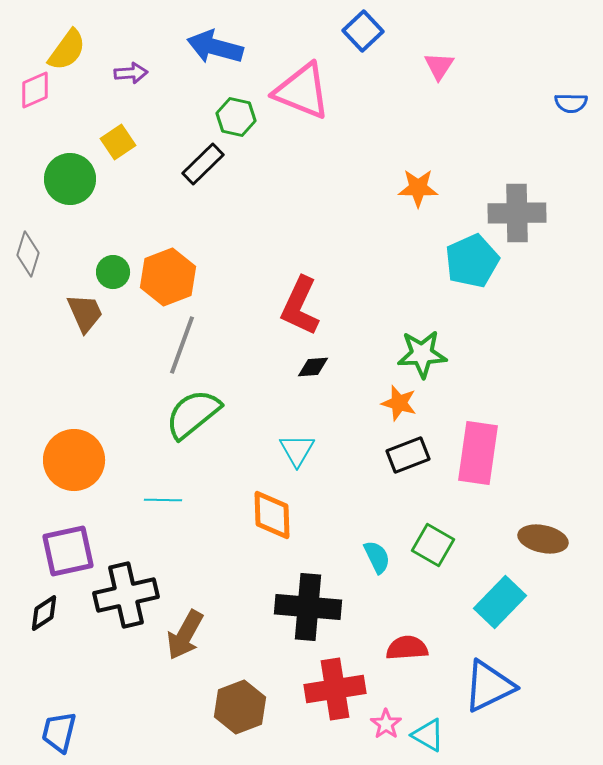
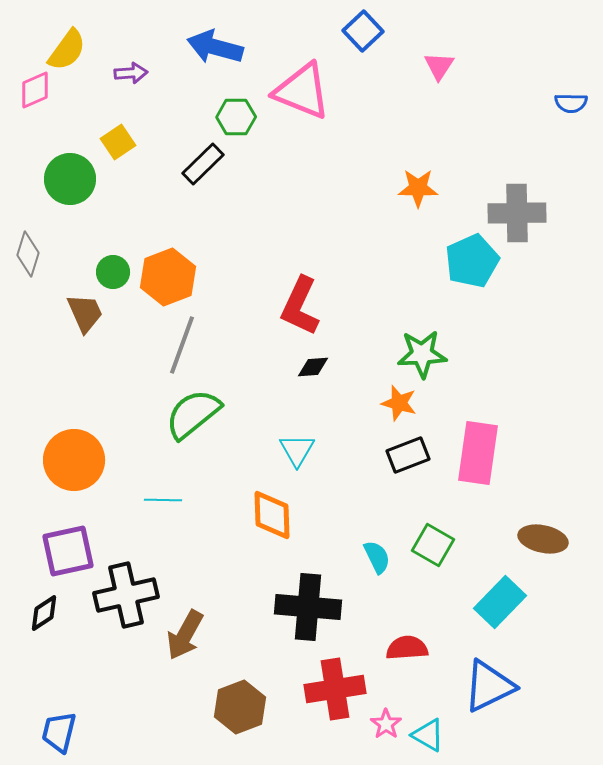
green hexagon at (236, 117): rotated 12 degrees counterclockwise
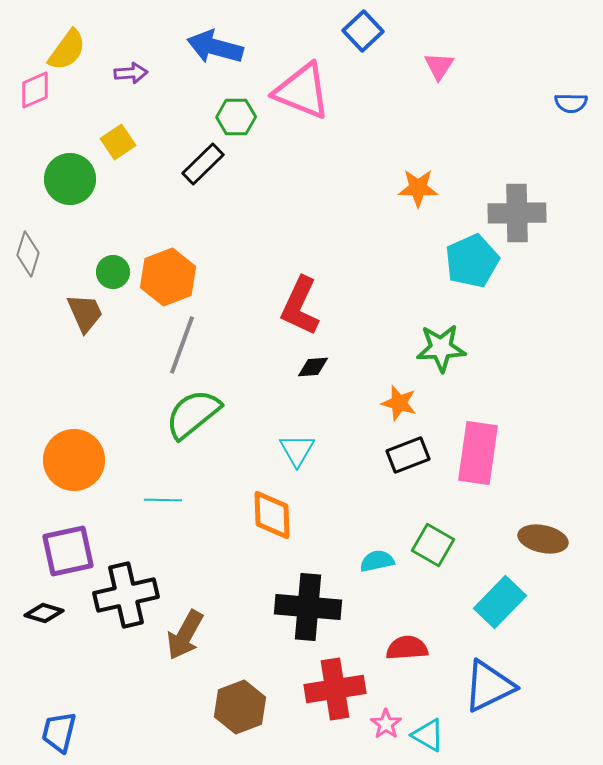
green star at (422, 354): moved 19 px right, 6 px up
cyan semicircle at (377, 557): moved 4 px down; rotated 76 degrees counterclockwise
black diamond at (44, 613): rotated 51 degrees clockwise
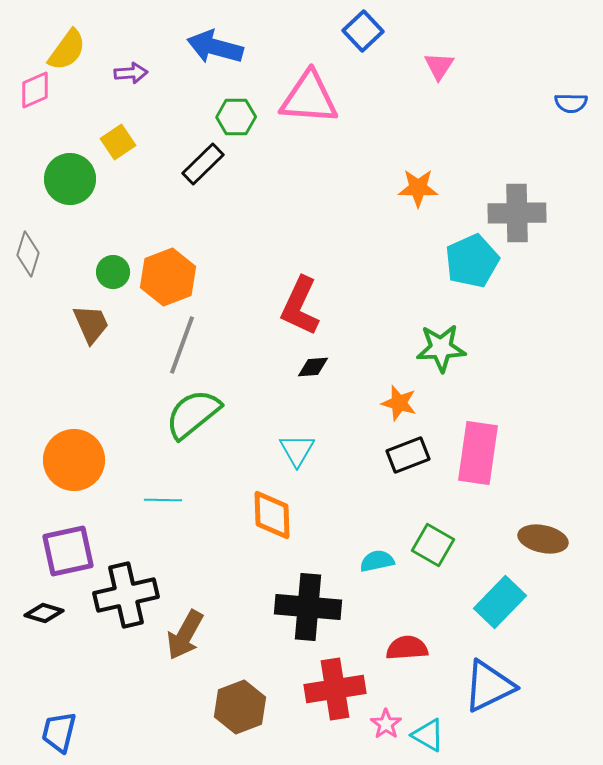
pink triangle at (302, 91): moved 7 px right, 7 px down; rotated 18 degrees counterclockwise
brown trapezoid at (85, 313): moved 6 px right, 11 px down
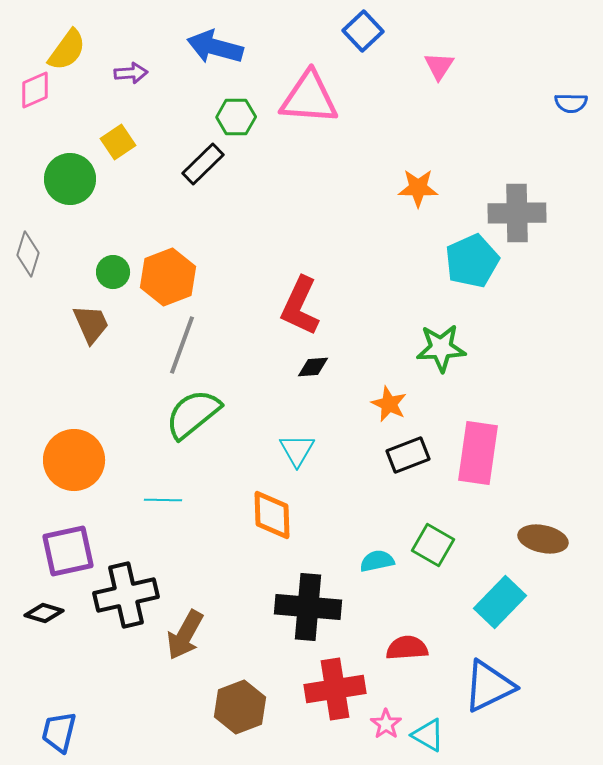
orange star at (399, 403): moved 10 px left, 1 px down; rotated 9 degrees clockwise
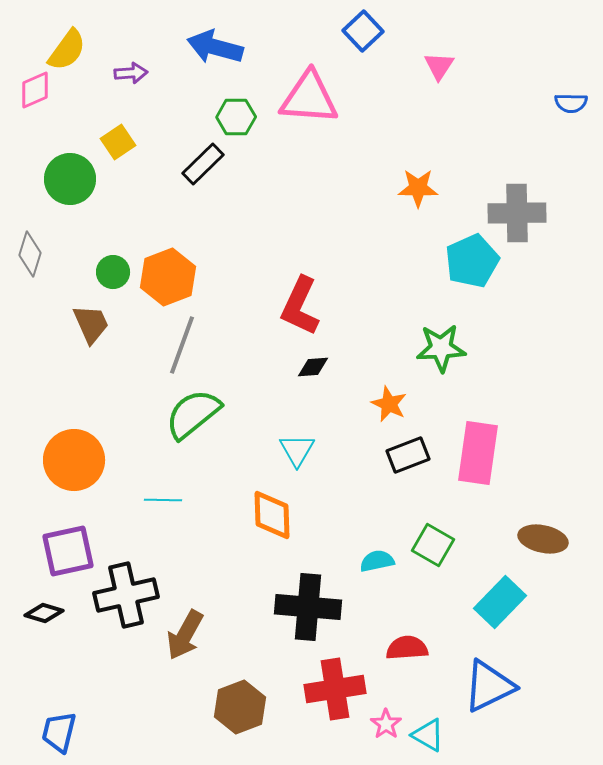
gray diamond at (28, 254): moved 2 px right
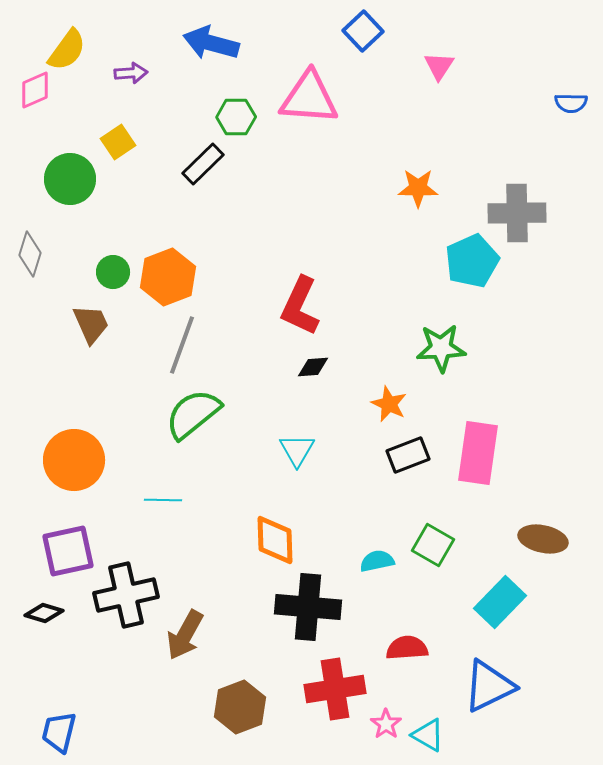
blue arrow at (215, 47): moved 4 px left, 4 px up
orange diamond at (272, 515): moved 3 px right, 25 px down
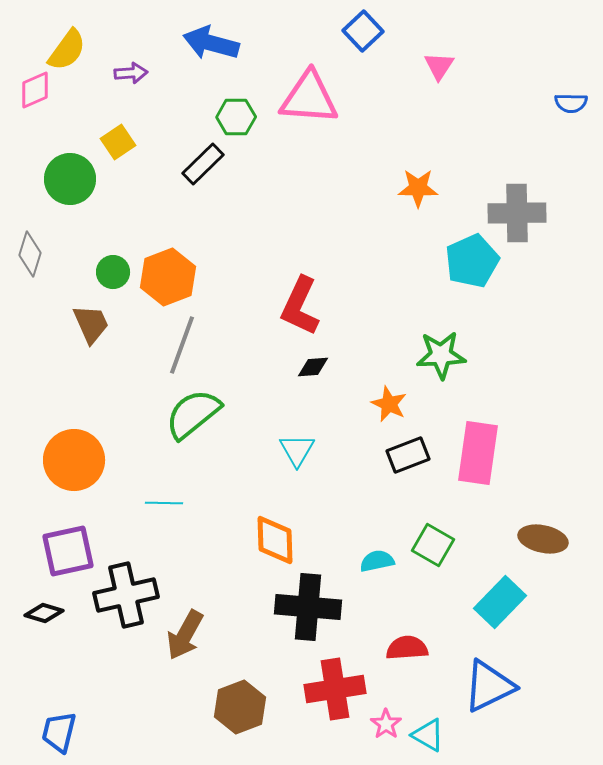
green star at (441, 348): moved 7 px down
cyan line at (163, 500): moved 1 px right, 3 px down
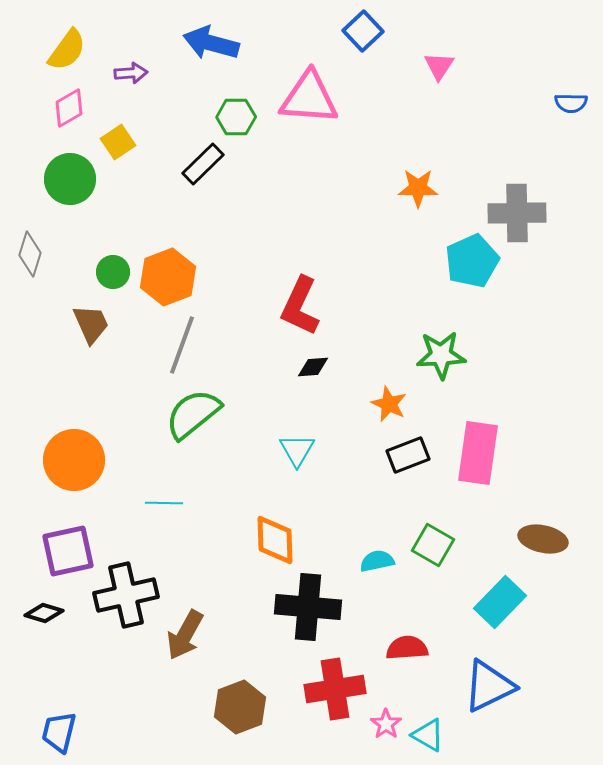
pink diamond at (35, 90): moved 34 px right, 18 px down; rotated 6 degrees counterclockwise
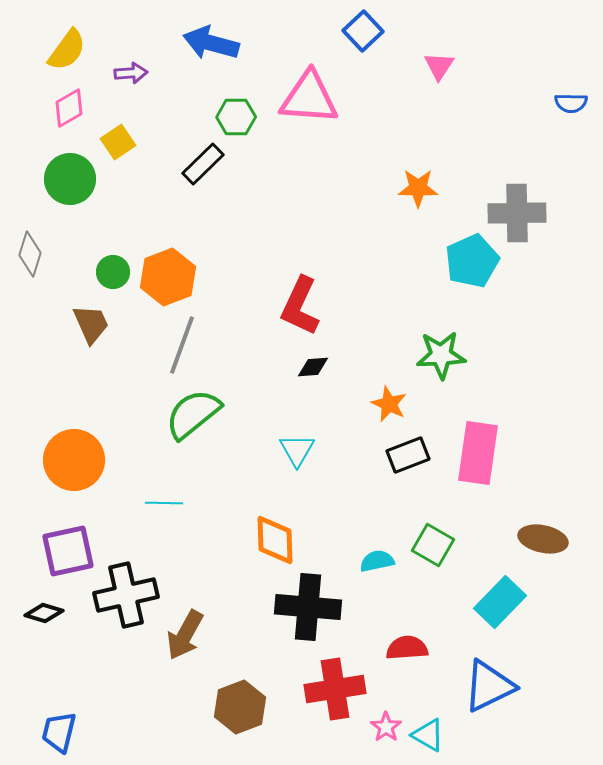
pink star at (386, 724): moved 3 px down
